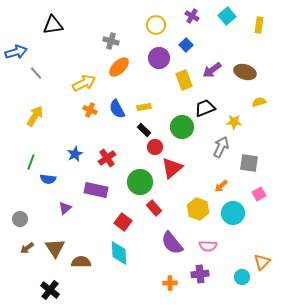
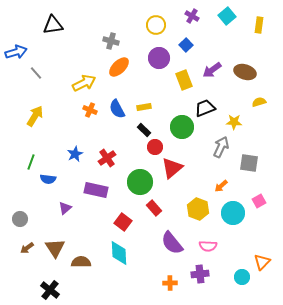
pink square at (259, 194): moved 7 px down
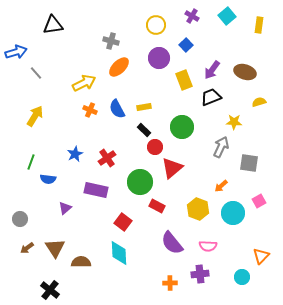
purple arrow at (212, 70): rotated 18 degrees counterclockwise
black trapezoid at (205, 108): moved 6 px right, 11 px up
red rectangle at (154, 208): moved 3 px right, 2 px up; rotated 21 degrees counterclockwise
orange triangle at (262, 262): moved 1 px left, 6 px up
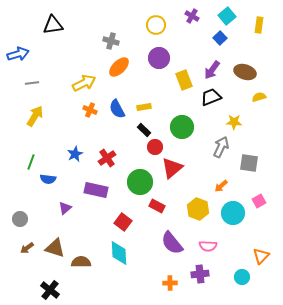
blue square at (186, 45): moved 34 px right, 7 px up
blue arrow at (16, 52): moved 2 px right, 2 px down
gray line at (36, 73): moved 4 px left, 10 px down; rotated 56 degrees counterclockwise
yellow semicircle at (259, 102): moved 5 px up
brown triangle at (55, 248): rotated 40 degrees counterclockwise
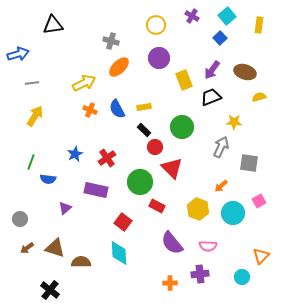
red triangle at (172, 168): rotated 35 degrees counterclockwise
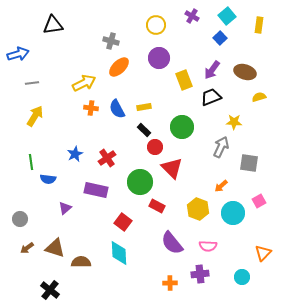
orange cross at (90, 110): moved 1 px right, 2 px up; rotated 16 degrees counterclockwise
green line at (31, 162): rotated 28 degrees counterclockwise
orange triangle at (261, 256): moved 2 px right, 3 px up
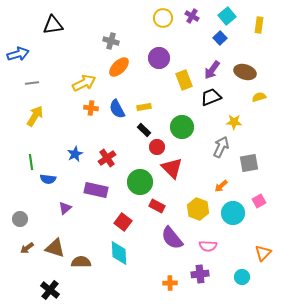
yellow circle at (156, 25): moved 7 px right, 7 px up
red circle at (155, 147): moved 2 px right
gray square at (249, 163): rotated 18 degrees counterclockwise
purple semicircle at (172, 243): moved 5 px up
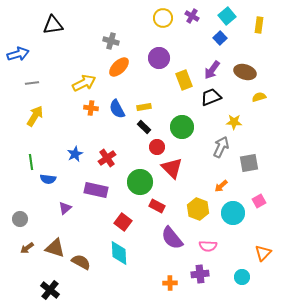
black rectangle at (144, 130): moved 3 px up
brown semicircle at (81, 262): rotated 30 degrees clockwise
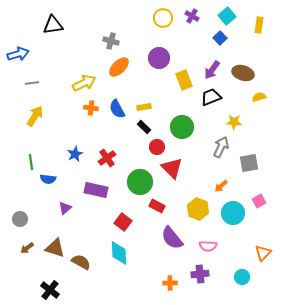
brown ellipse at (245, 72): moved 2 px left, 1 px down
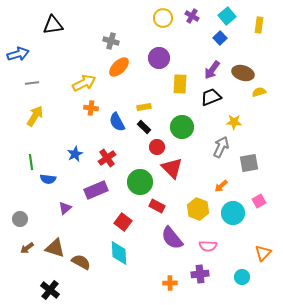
yellow rectangle at (184, 80): moved 4 px left, 4 px down; rotated 24 degrees clockwise
yellow semicircle at (259, 97): moved 5 px up
blue semicircle at (117, 109): moved 13 px down
purple rectangle at (96, 190): rotated 35 degrees counterclockwise
